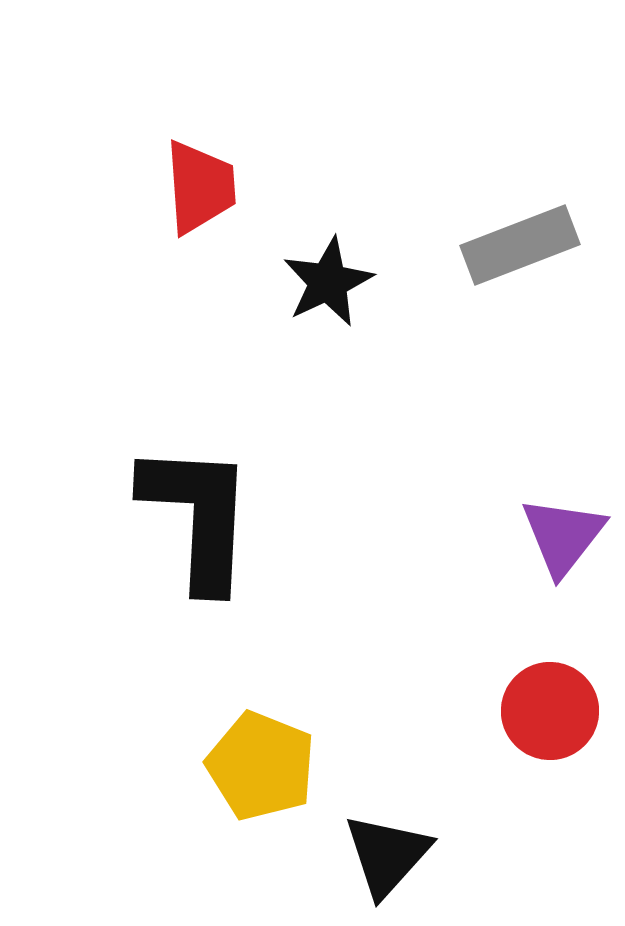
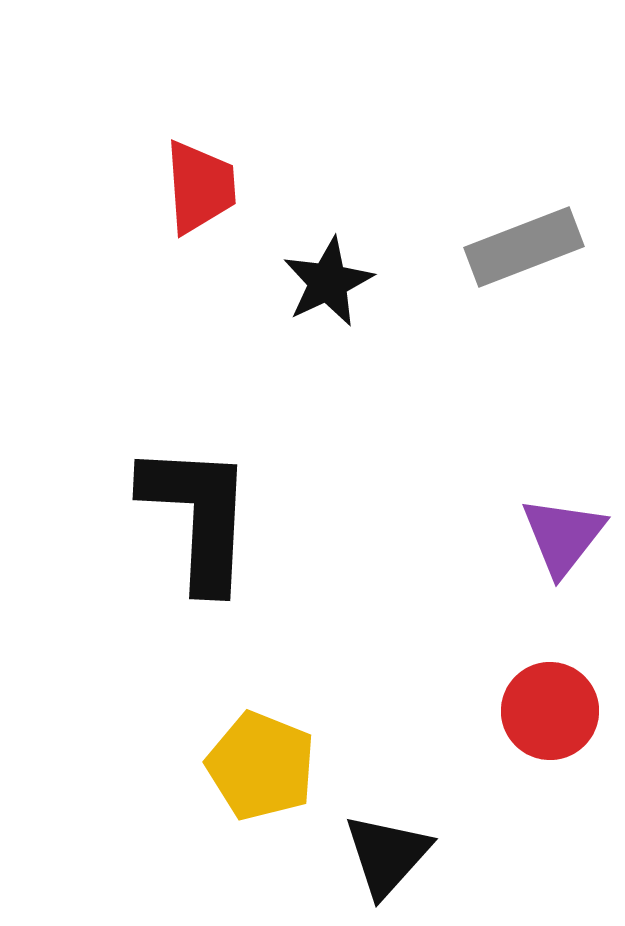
gray rectangle: moved 4 px right, 2 px down
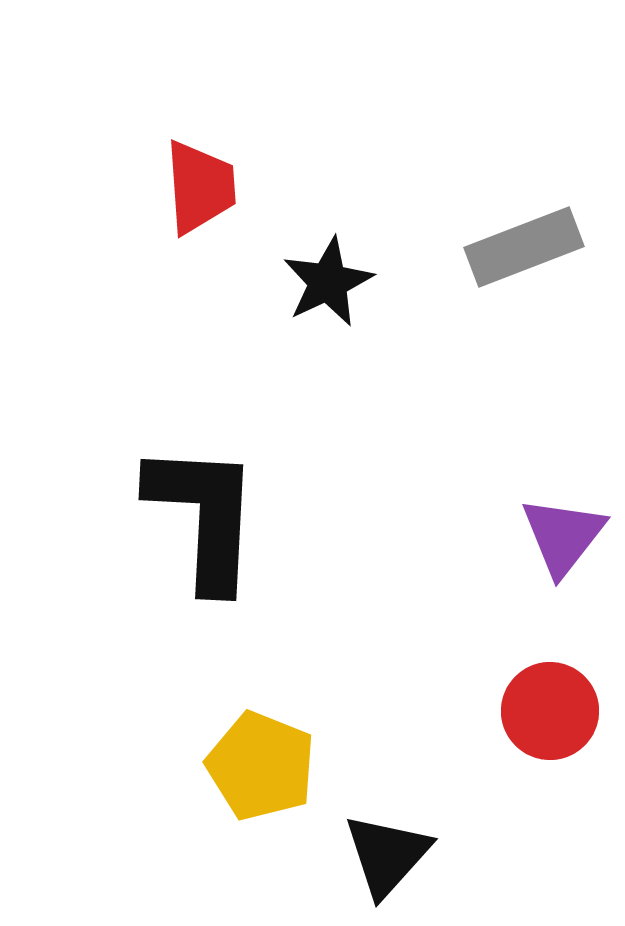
black L-shape: moved 6 px right
